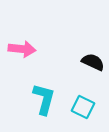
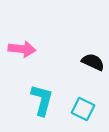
cyan L-shape: moved 2 px left, 1 px down
cyan square: moved 2 px down
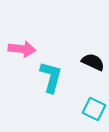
cyan L-shape: moved 9 px right, 23 px up
cyan square: moved 11 px right
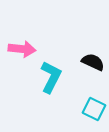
cyan L-shape: rotated 12 degrees clockwise
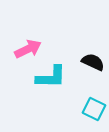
pink arrow: moved 6 px right; rotated 32 degrees counterclockwise
cyan L-shape: rotated 64 degrees clockwise
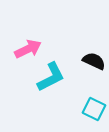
black semicircle: moved 1 px right, 1 px up
cyan L-shape: rotated 28 degrees counterclockwise
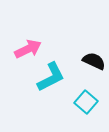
cyan square: moved 8 px left, 7 px up; rotated 15 degrees clockwise
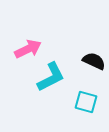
cyan square: rotated 25 degrees counterclockwise
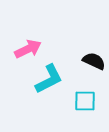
cyan L-shape: moved 2 px left, 2 px down
cyan square: moved 1 px left, 1 px up; rotated 15 degrees counterclockwise
